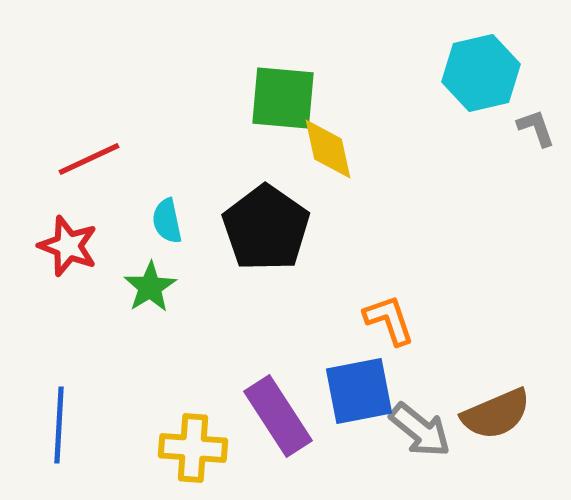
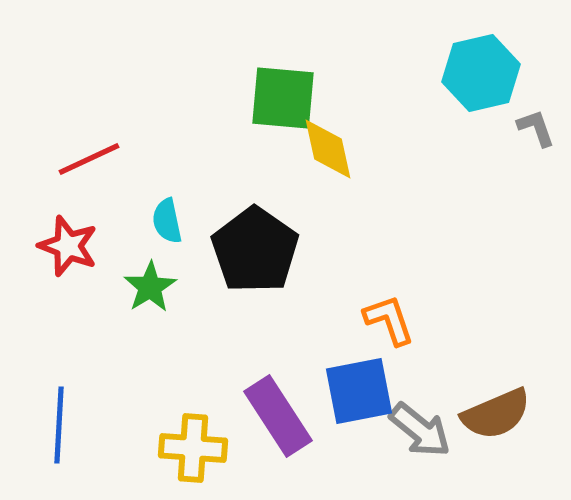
black pentagon: moved 11 px left, 22 px down
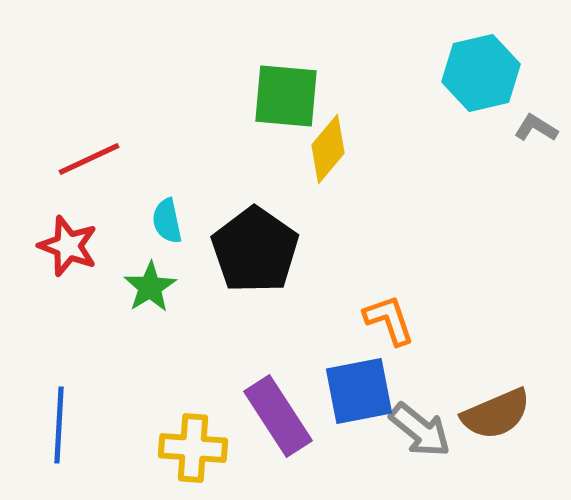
green square: moved 3 px right, 2 px up
gray L-shape: rotated 39 degrees counterclockwise
yellow diamond: rotated 52 degrees clockwise
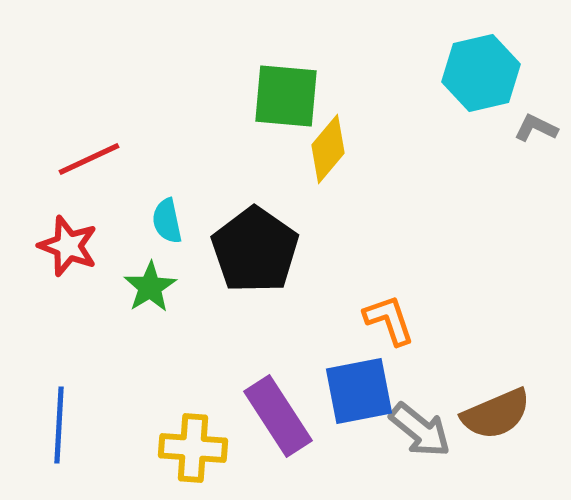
gray L-shape: rotated 6 degrees counterclockwise
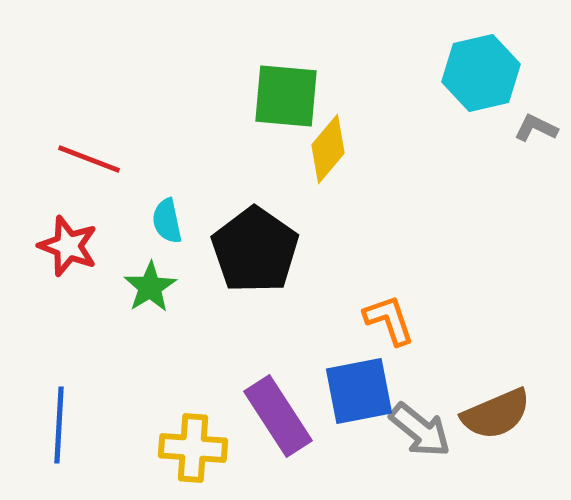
red line: rotated 46 degrees clockwise
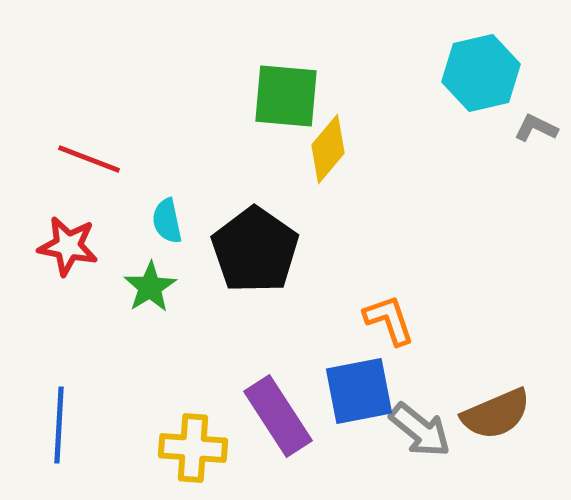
red star: rotated 10 degrees counterclockwise
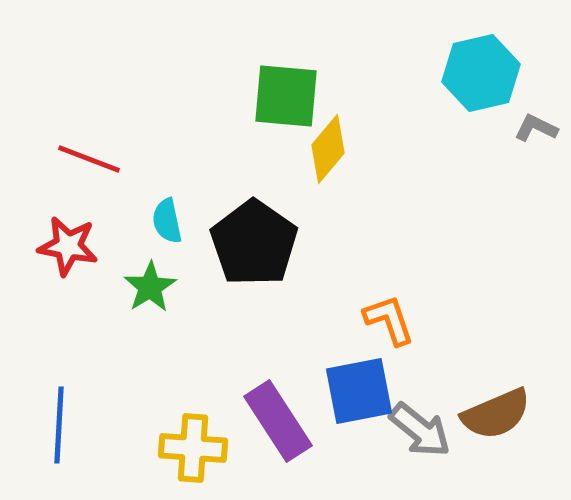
black pentagon: moved 1 px left, 7 px up
purple rectangle: moved 5 px down
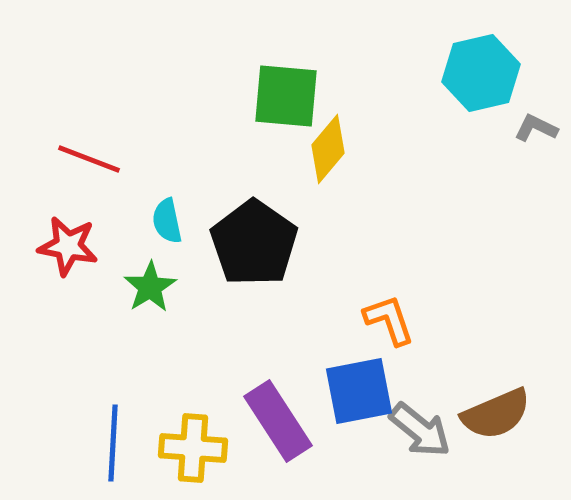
blue line: moved 54 px right, 18 px down
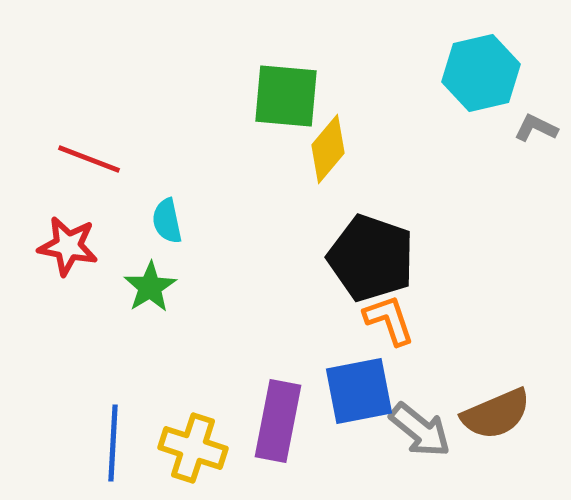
black pentagon: moved 117 px right, 15 px down; rotated 16 degrees counterclockwise
purple rectangle: rotated 44 degrees clockwise
yellow cross: rotated 14 degrees clockwise
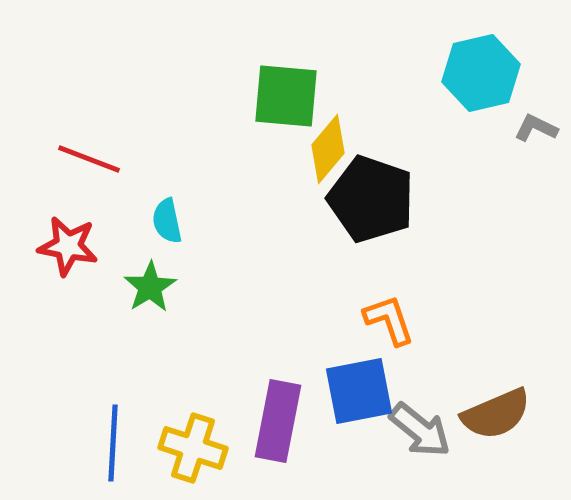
black pentagon: moved 59 px up
